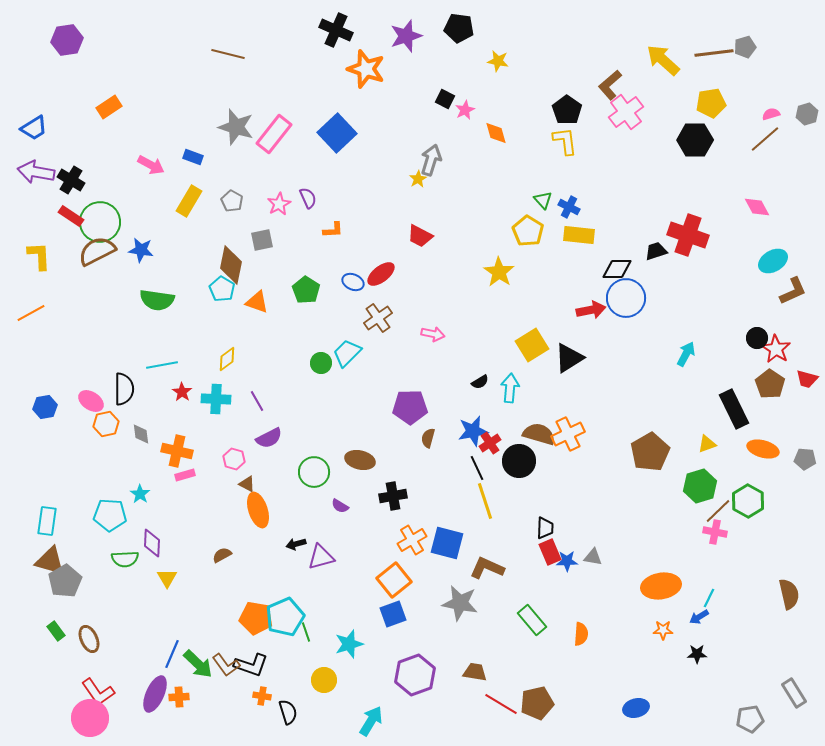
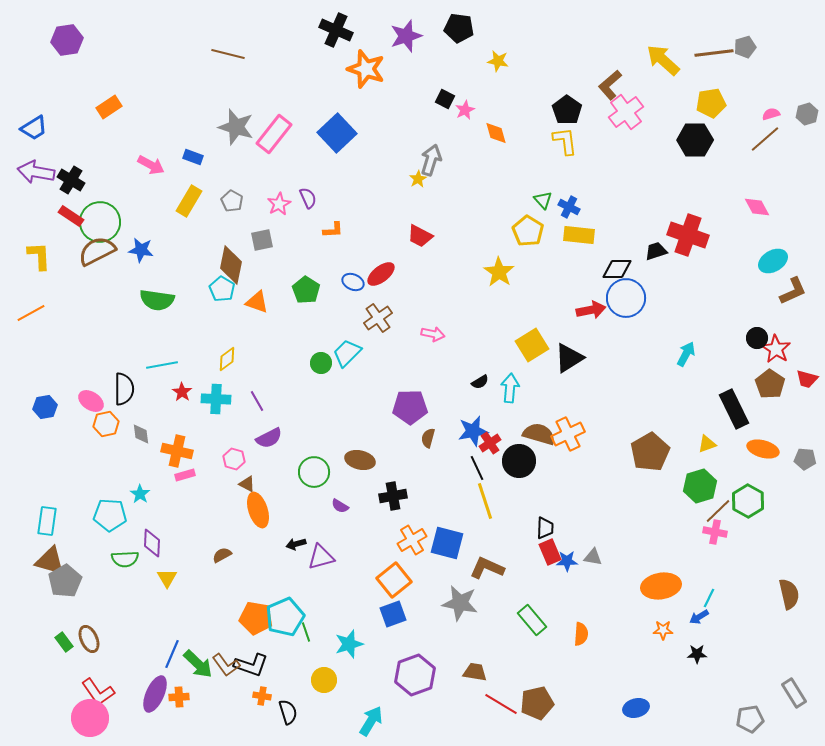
green rectangle at (56, 631): moved 8 px right, 11 px down
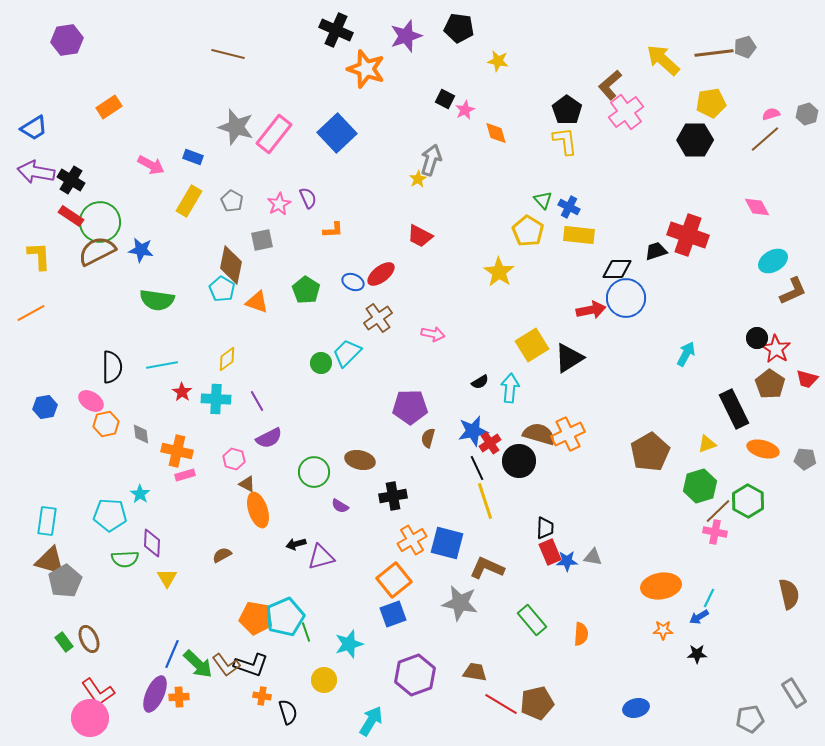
black semicircle at (124, 389): moved 12 px left, 22 px up
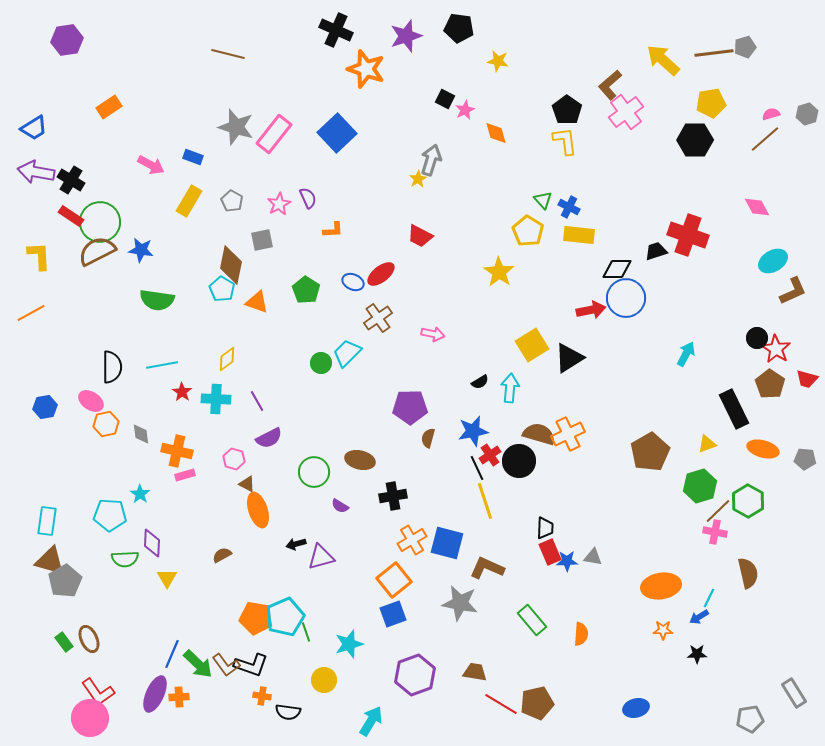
red cross at (490, 443): moved 12 px down
brown semicircle at (789, 594): moved 41 px left, 21 px up
black semicircle at (288, 712): rotated 115 degrees clockwise
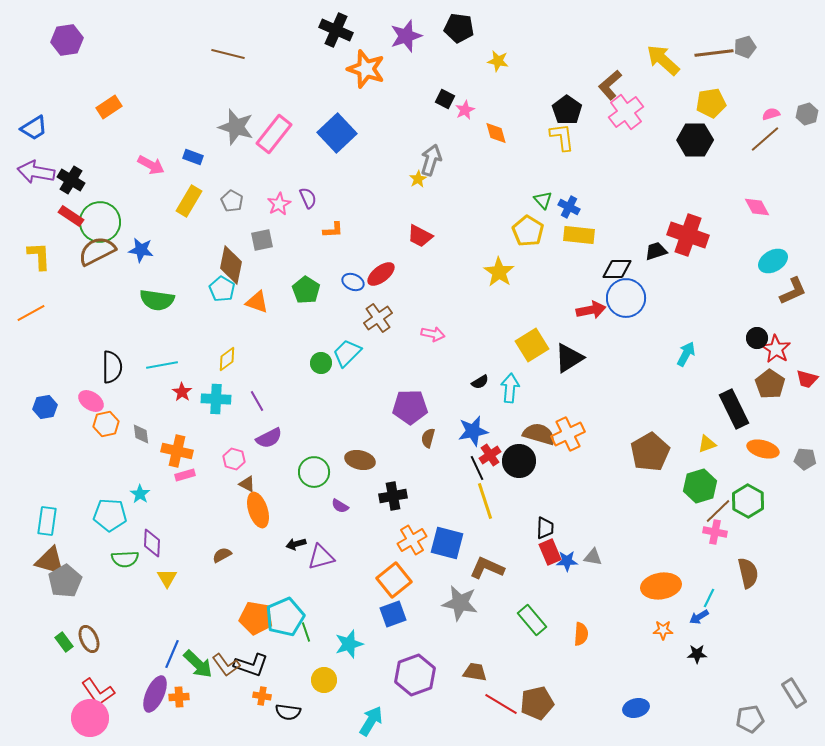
yellow L-shape at (565, 141): moved 3 px left, 4 px up
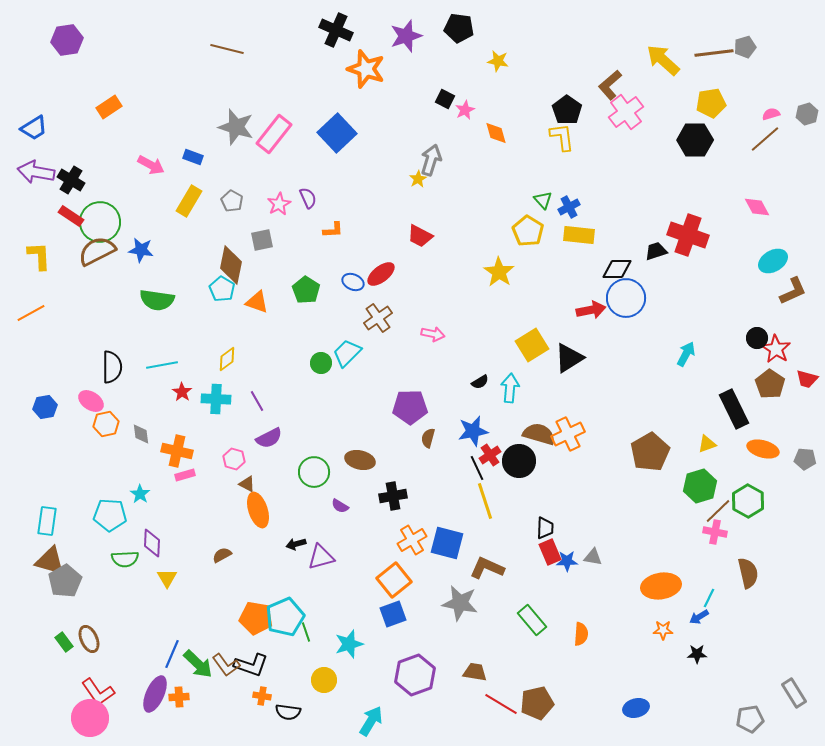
brown line at (228, 54): moved 1 px left, 5 px up
blue cross at (569, 207): rotated 35 degrees clockwise
